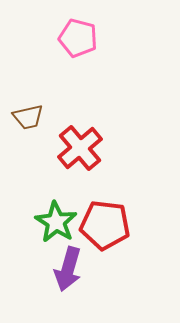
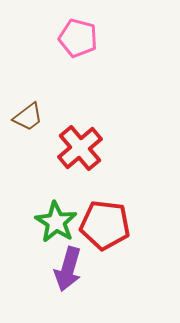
brown trapezoid: rotated 24 degrees counterclockwise
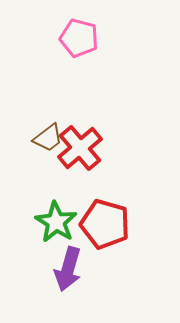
pink pentagon: moved 1 px right
brown trapezoid: moved 20 px right, 21 px down
red pentagon: moved 1 px up; rotated 9 degrees clockwise
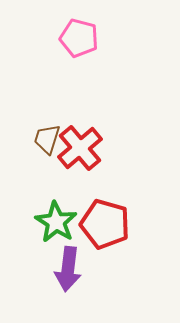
brown trapezoid: moved 1 px left, 1 px down; rotated 144 degrees clockwise
purple arrow: rotated 9 degrees counterclockwise
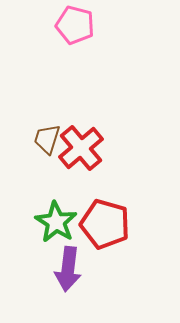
pink pentagon: moved 4 px left, 13 px up
red cross: moved 1 px right
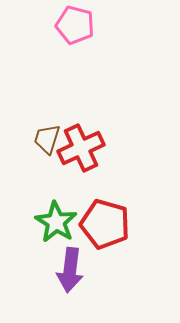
red cross: rotated 15 degrees clockwise
purple arrow: moved 2 px right, 1 px down
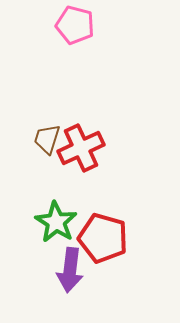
red pentagon: moved 2 px left, 14 px down
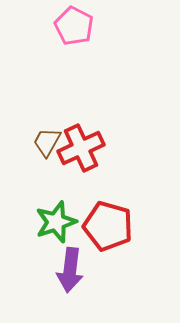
pink pentagon: moved 1 px left, 1 px down; rotated 12 degrees clockwise
brown trapezoid: moved 3 px down; rotated 12 degrees clockwise
green star: rotated 21 degrees clockwise
red pentagon: moved 5 px right, 12 px up
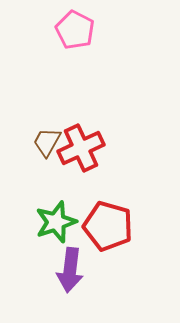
pink pentagon: moved 1 px right, 4 px down
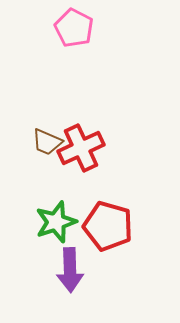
pink pentagon: moved 1 px left, 2 px up
brown trapezoid: rotated 96 degrees counterclockwise
purple arrow: rotated 9 degrees counterclockwise
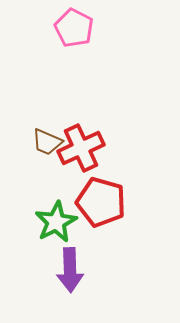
green star: rotated 9 degrees counterclockwise
red pentagon: moved 7 px left, 24 px up
